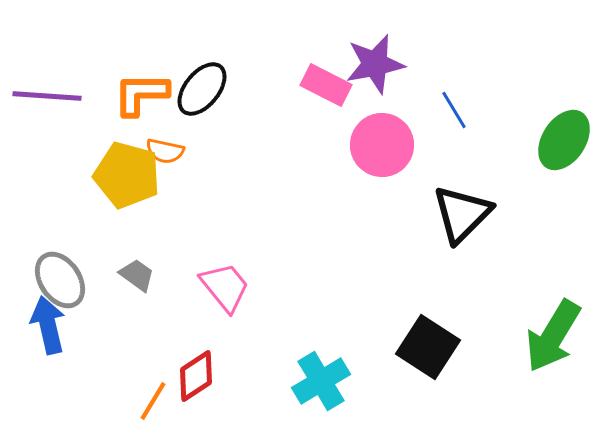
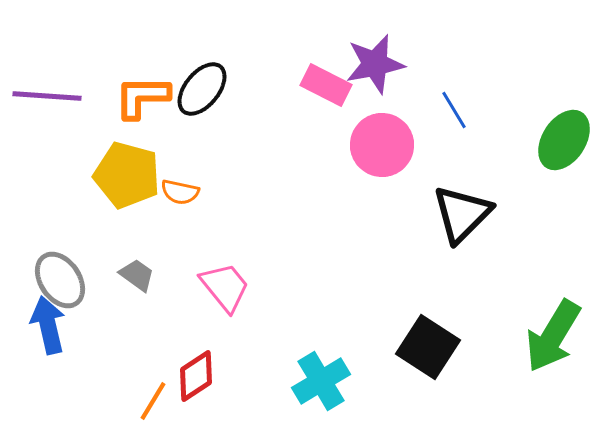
orange L-shape: moved 1 px right, 3 px down
orange semicircle: moved 15 px right, 41 px down
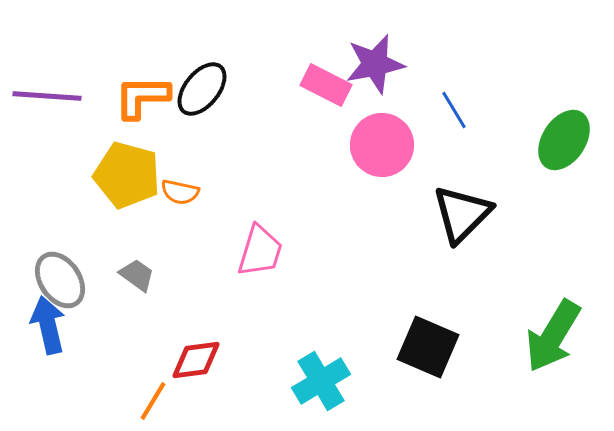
pink trapezoid: moved 35 px right, 36 px up; rotated 56 degrees clockwise
black square: rotated 10 degrees counterclockwise
red diamond: moved 16 px up; rotated 26 degrees clockwise
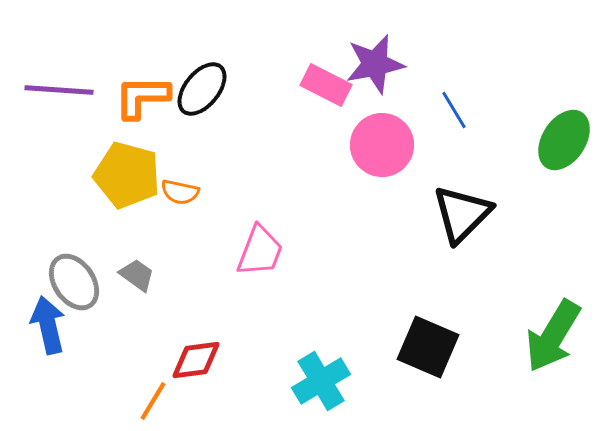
purple line: moved 12 px right, 6 px up
pink trapezoid: rotated 4 degrees clockwise
gray ellipse: moved 14 px right, 2 px down
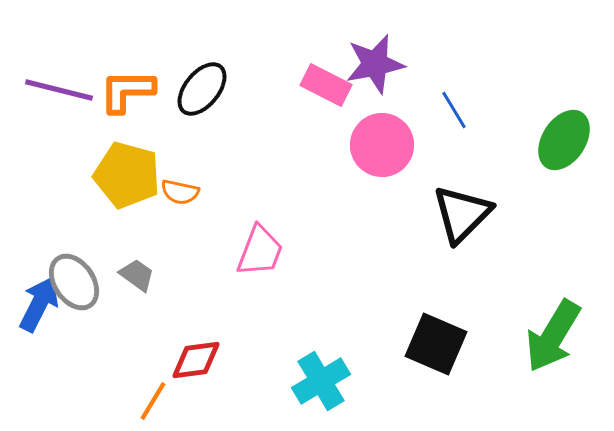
purple line: rotated 10 degrees clockwise
orange L-shape: moved 15 px left, 6 px up
blue arrow: moved 9 px left, 21 px up; rotated 40 degrees clockwise
black square: moved 8 px right, 3 px up
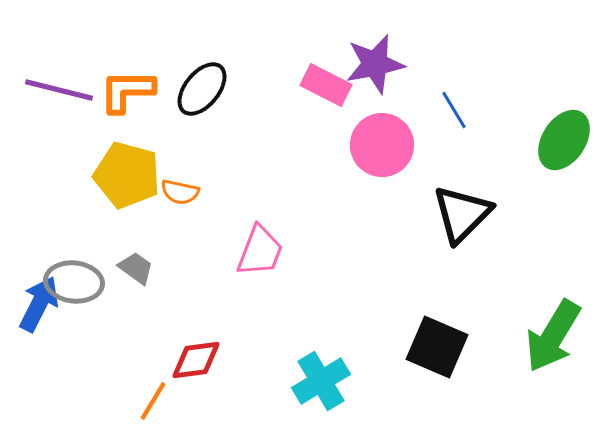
gray trapezoid: moved 1 px left, 7 px up
gray ellipse: rotated 50 degrees counterclockwise
black square: moved 1 px right, 3 px down
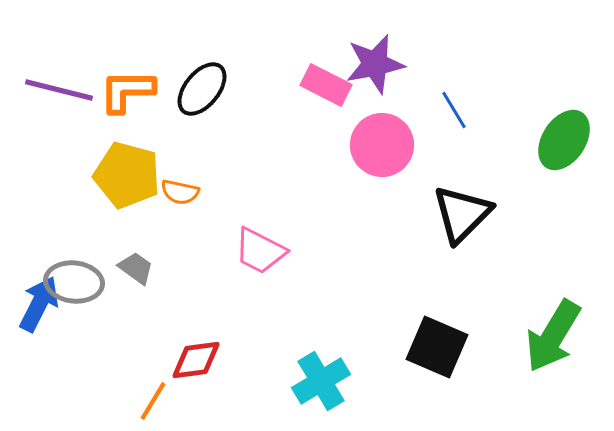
pink trapezoid: rotated 96 degrees clockwise
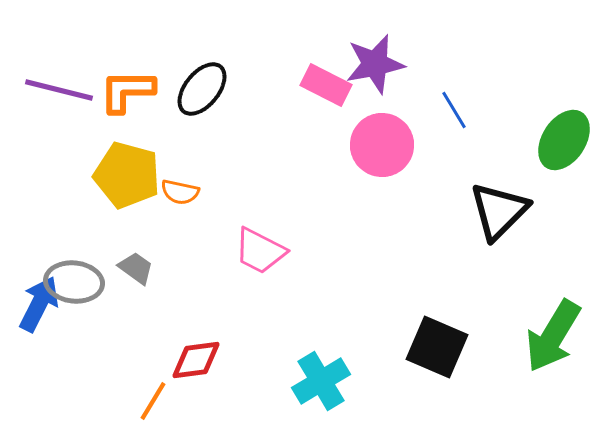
black triangle: moved 37 px right, 3 px up
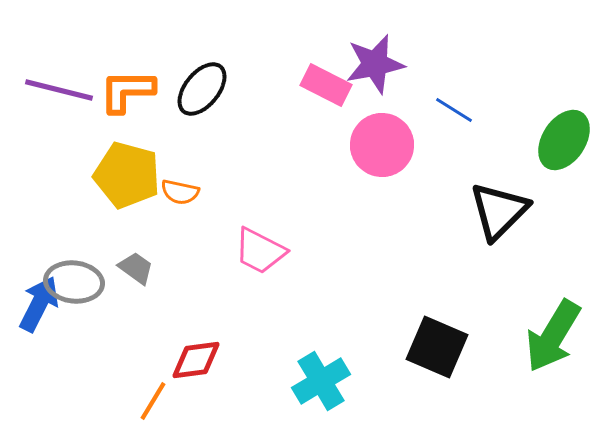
blue line: rotated 27 degrees counterclockwise
